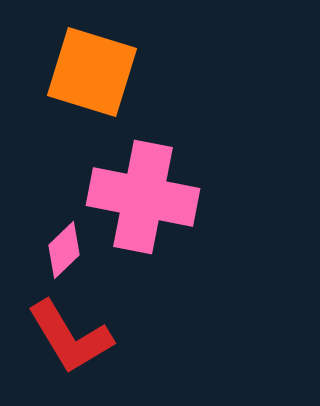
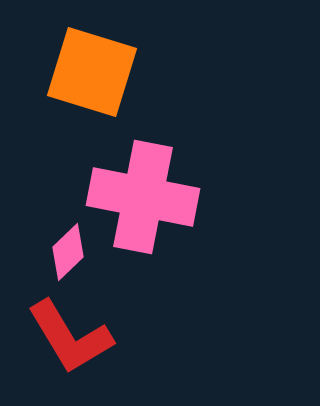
pink diamond: moved 4 px right, 2 px down
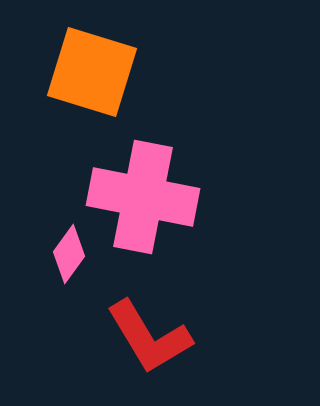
pink diamond: moved 1 px right, 2 px down; rotated 10 degrees counterclockwise
red L-shape: moved 79 px right
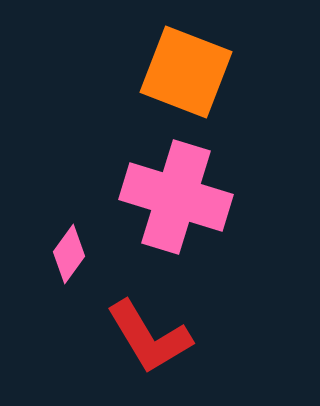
orange square: moved 94 px right; rotated 4 degrees clockwise
pink cross: moved 33 px right; rotated 6 degrees clockwise
